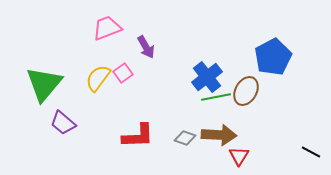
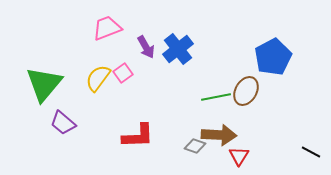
blue cross: moved 29 px left, 28 px up
gray diamond: moved 10 px right, 8 px down
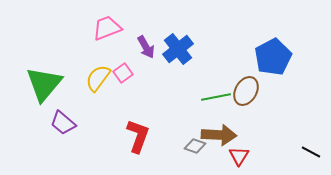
red L-shape: rotated 68 degrees counterclockwise
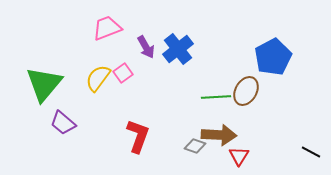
green line: rotated 8 degrees clockwise
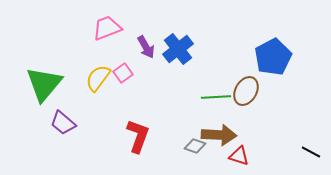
red triangle: rotated 45 degrees counterclockwise
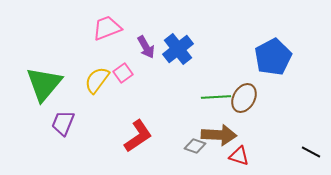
yellow semicircle: moved 1 px left, 2 px down
brown ellipse: moved 2 px left, 7 px down
purple trapezoid: rotated 72 degrees clockwise
red L-shape: rotated 36 degrees clockwise
